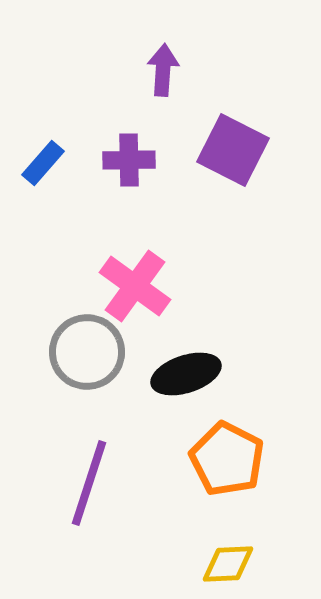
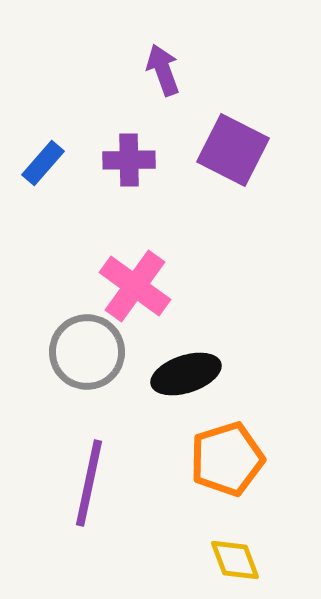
purple arrow: rotated 24 degrees counterclockwise
orange pentagon: rotated 28 degrees clockwise
purple line: rotated 6 degrees counterclockwise
yellow diamond: moved 7 px right, 4 px up; rotated 72 degrees clockwise
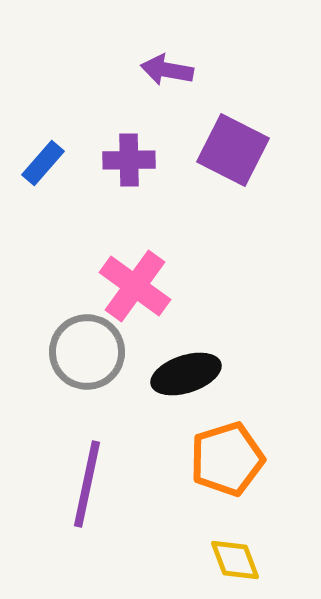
purple arrow: moved 4 px right; rotated 60 degrees counterclockwise
purple line: moved 2 px left, 1 px down
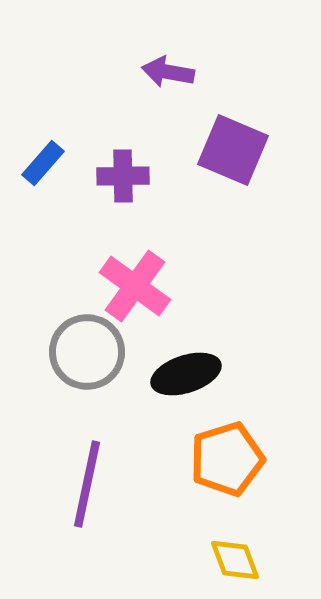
purple arrow: moved 1 px right, 2 px down
purple square: rotated 4 degrees counterclockwise
purple cross: moved 6 px left, 16 px down
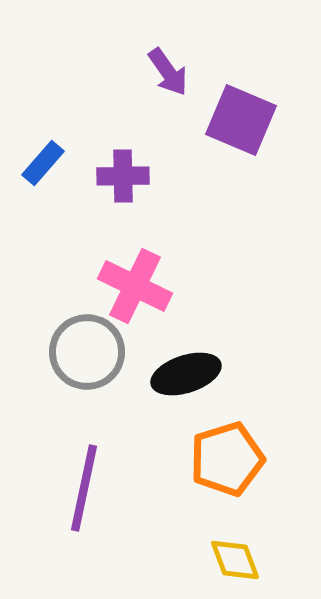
purple arrow: rotated 135 degrees counterclockwise
purple square: moved 8 px right, 30 px up
pink cross: rotated 10 degrees counterclockwise
purple line: moved 3 px left, 4 px down
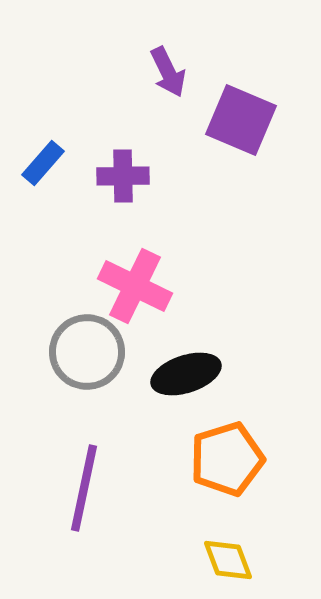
purple arrow: rotated 9 degrees clockwise
yellow diamond: moved 7 px left
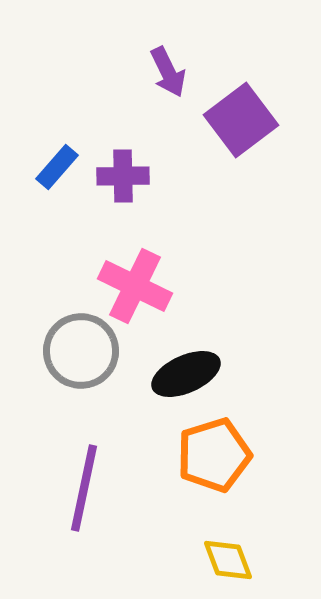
purple square: rotated 30 degrees clockwise
blue rectangle: moved 14 px right, 4 px down
gray circle: moved 6 px left, 1 px up
black ellipse: rotated 6 degrees counterclockwise
orange pentagon: moved 13 px left, 4 px up
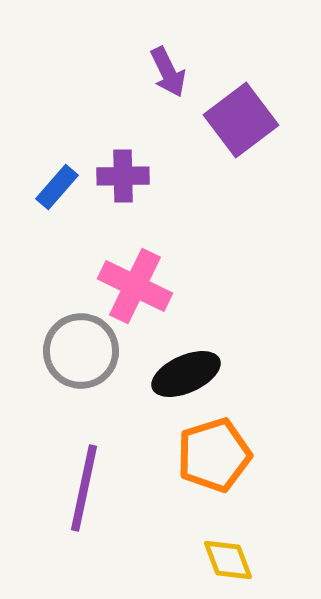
blue rectangle: moved 20 px down
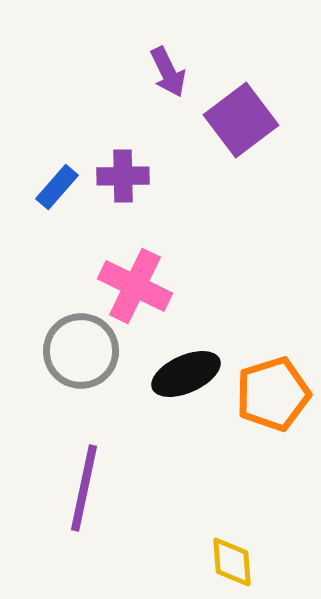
orange pentagon: moved 59 px right, 61 px up
yellow diamond: moved 4 px right, 2 px down; rotated 16 degrees clockwise
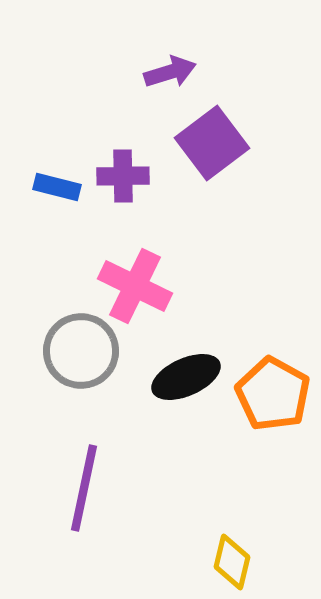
purple arrow: moved 2 px right; rotated 81 degrees counterclockwise
purple square: moved 29 px left, 23 px down
blue rectangle: rotated 63 degrees clockwise
black ellipse: moved 3 px down
orange pentagon: rotated 26 degrees counterclockwise
yellow diamond: rotated 18 degrees clockwise
